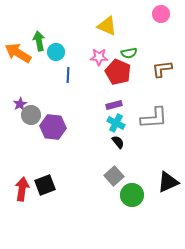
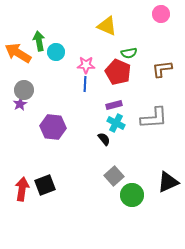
pink star: moved 13 px left, 8 px down
blue line: moved 17 px right, 9 px down
gray circle: moved 7 px left, 25 px up
black semicircle: moved 14 px left, 3 px up
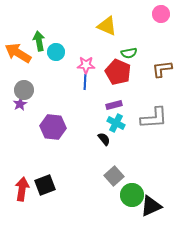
blue line: moved 2 px up
black triangle: moved 17 px left, 24 px down
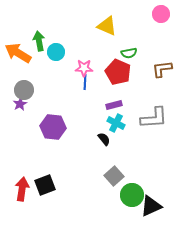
pink star: moved 2 px left, 3 px down
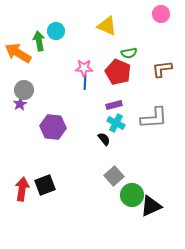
cyan circle: moved 21 px up
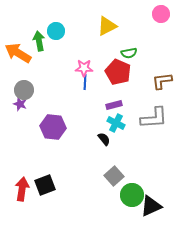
yellow triangle: rotated 50 degrees counterclockwise
brown L-shape: moved 12 px down
purple star: rotated 24 degrees counterclockwise
